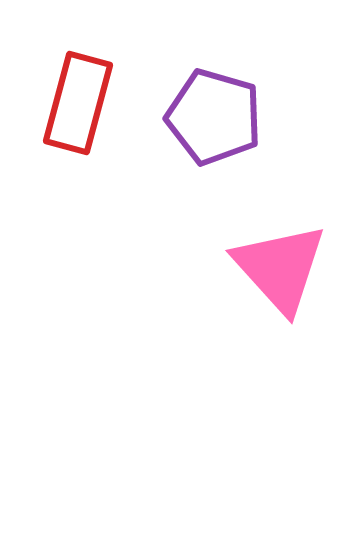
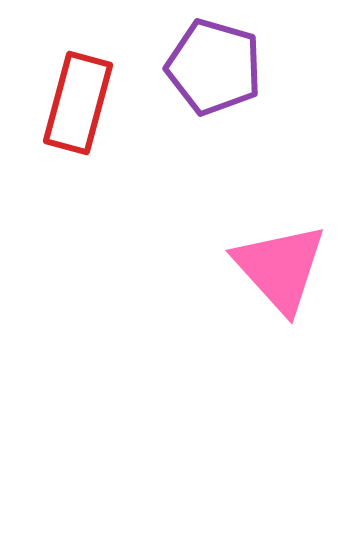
purple pentagon: moved 50 px up
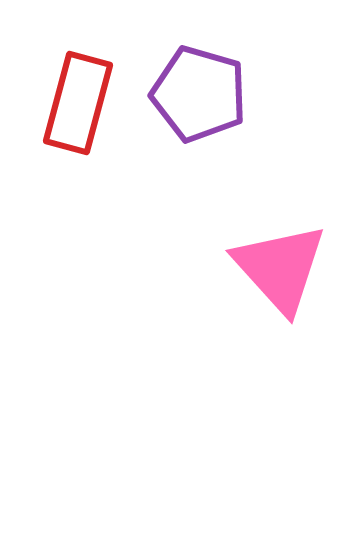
purple pentagon: moved 15 px left, 27 px down
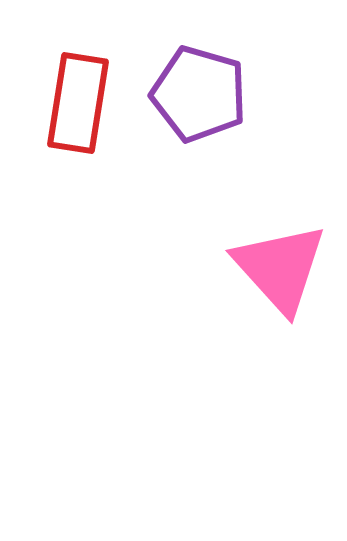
red rectangle: rotated 6 degrees counterclockwise
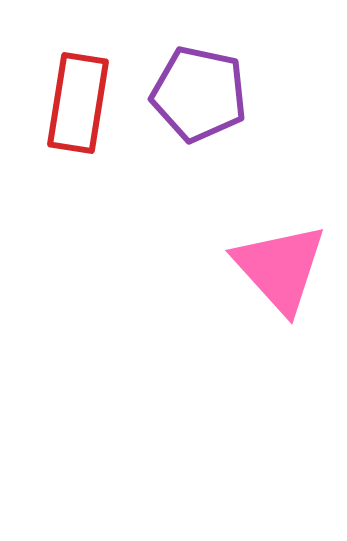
purple pentagon: rotated 4 degrees counterclockwise
